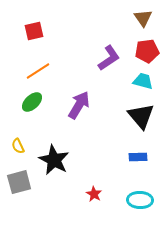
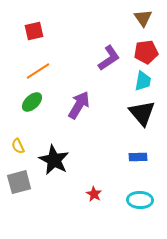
red pentagon: moved 1 px left, 1 px down
cyan trapezoid: rotated 85 degrees clockwise
black triangle: moved 1 px right, 3 px up
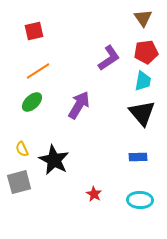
yellow semicircle: moved 4 px right, 3 px down
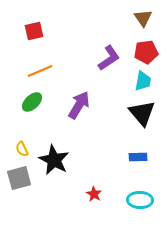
orange line: moved 2 px right; rotated 10 degrees clockwise
gray square: moved 4 px up
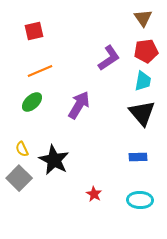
red pentagon: moved 1 px up
gray square: rotated 30 degrees counterclockwise
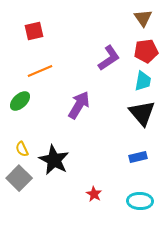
green ellipse: moved 12 px left, 1 px up
blue rectangle: rotated 12 degrees counterclockwise
cyan ellipse: moved 1 px down
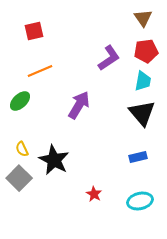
cyan ellipse: rotated 15 degrees counterclockwise
